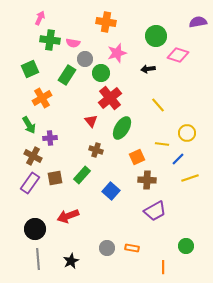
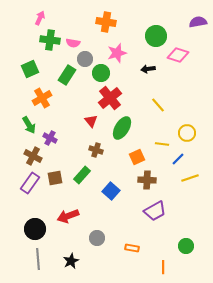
purple cross at (50, 138): rotated 32 degrees clockwise
gray circle at (107, 248): moved 10 px left, 10 px up
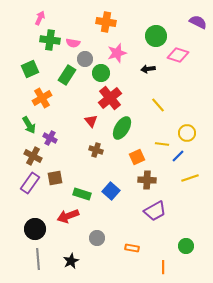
purple semicircle at (198, 22): rotated 36 degrees clockwise
blue line at (178, 159): moved 3 px up
green rectangle at (82, 175): moved 19 px down; rotated 66 degrees clockwise
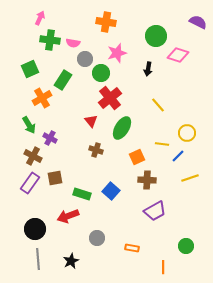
black arrow at (148, 69): rotated 72 degrees counterclockwise
green rectangle at (67, 75): moved 4 px left, 5 px down
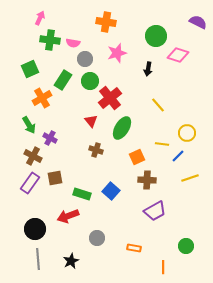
green circle at (101, 73): moved 11 px left, 8 px down
orange rectangle at (132, 248): moved 2 px right
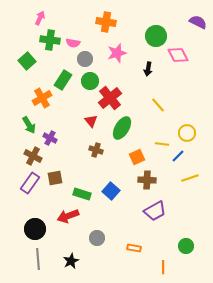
pink diamond at (178, 55): rotated 45 degrees clockwise
green square at (30, 69): moved 3 px left, 8 px up; rotated 18 degrees counterclockwise
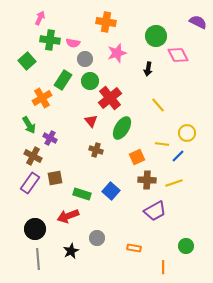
yellow line at (190, 178): moved 16 px left, 5 px down
black star at (71, 261): moved 10 px up
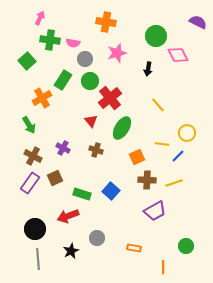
purple cross at (50, 138): moved 13 px right, 10 px down
brown square at (55, 178): rotated 14 degrees counterclockwise
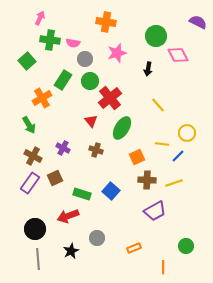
orange rectangle at (134, 248): rotated 32 degrees counterclockwise
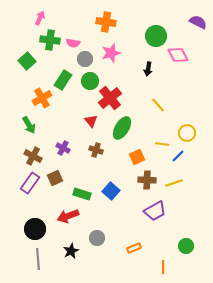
pink star at (117, 53): moved 6 px left
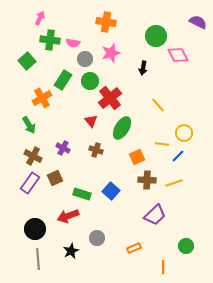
black arrow at (148, 69): moved 5 px left, 1 px up
yellow circle at (187, 133): moved 3 px left
purple trapezoid at (155, 211): moved 4 px down; rotated 15 degrees counterclockwise
